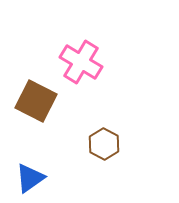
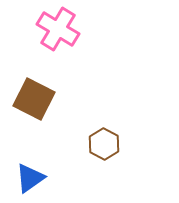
pink cross: moved 23 px left, 33 px up
brown square: moved 2 px left, 2 px up
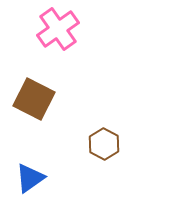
pink cross: rotated 24 degrees clockwise
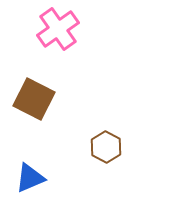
brown hexagon: moved 2 px right, 3 px down
blue triangle: rotated 12 degrees clockwise
